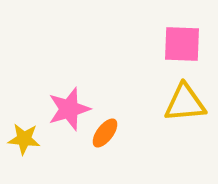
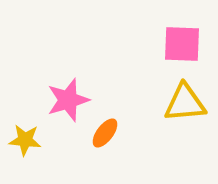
pink star: moved 1 px left, 9 px up
yellow star: moved 1 px right, 1 px down
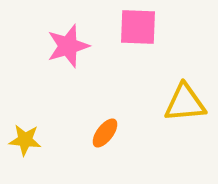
pink square: moved 44 px left, 17 px up
pink star: moved 54 px up
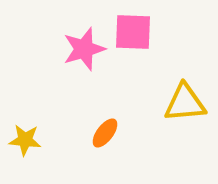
pink square: moved 5 px left, 5 px down
pink star: moved 16 px right, 3 px down
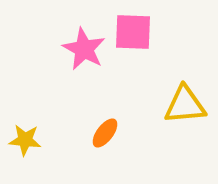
pink star: rotated 27 degrees counterclockwise
yellow triangle: moved 2 px down
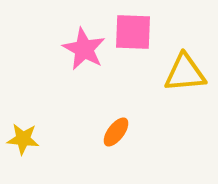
yellow triangle: moved 32 px up
orange ellipse: moved 11 px right, 1 px up
yellow star: moved 2 px left, 1 px up
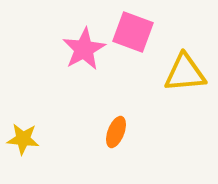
pink square: rotated 18 degrees clockwise
pink star: rotated 15 degrees clockwise
orange ellipse: rotated 16 degrees counterclockwise
